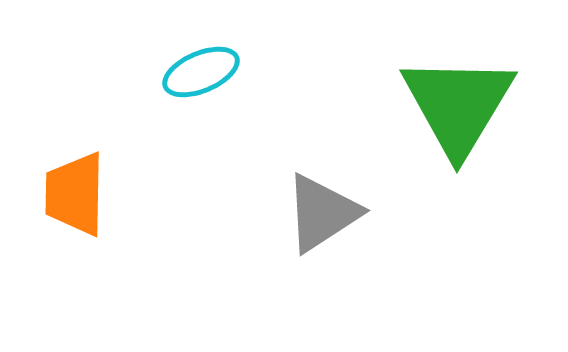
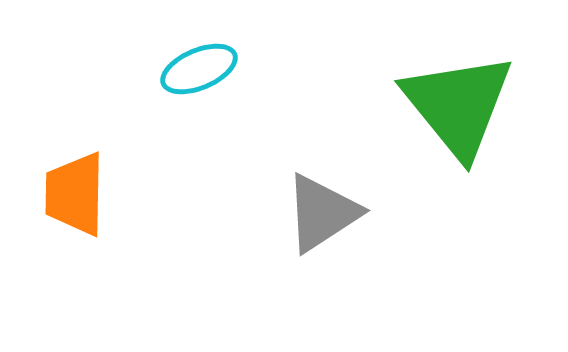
cyan ellipse: moved 2 px left, 3 px up
green triangle: rotated 10 degrees counterclockwise
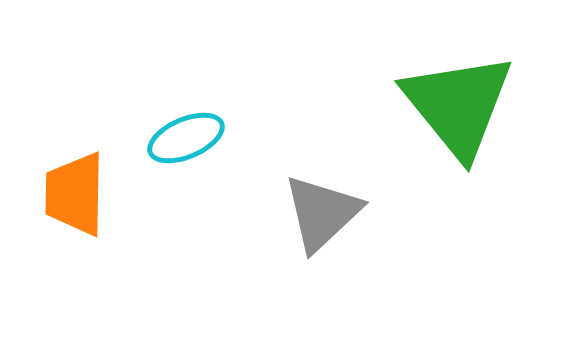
cyan ellipse: moved 13 px left, 69 px down
gray triangle: rotated 10 degrees counterclockwise
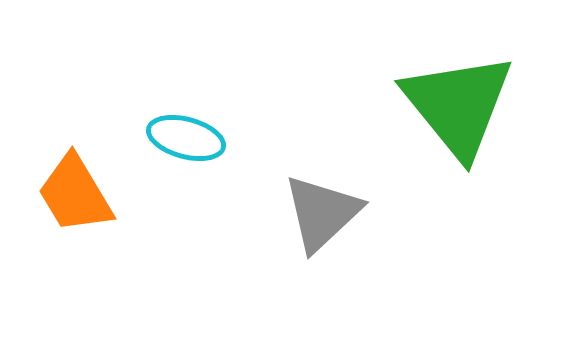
cyan ellipse: rotated 38 degrees clockwise
orange trapezoid: rotated 32 degrees counterclockwise
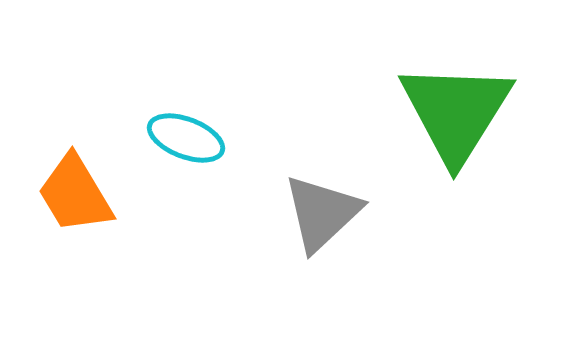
green triangle: moved 2 px left, 7 px down; rotated 11 degrees clockwise
cyan ellipse: rotated 6 degrees clockwise
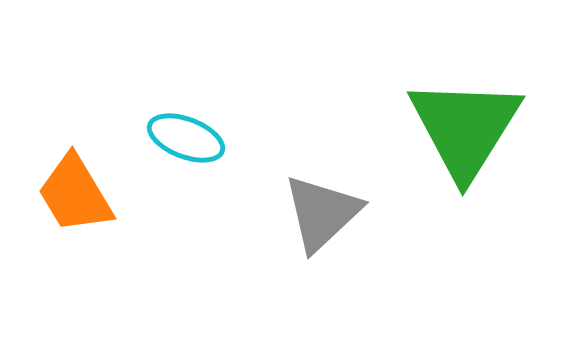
green triangle: moved 9 px right, 16 px down
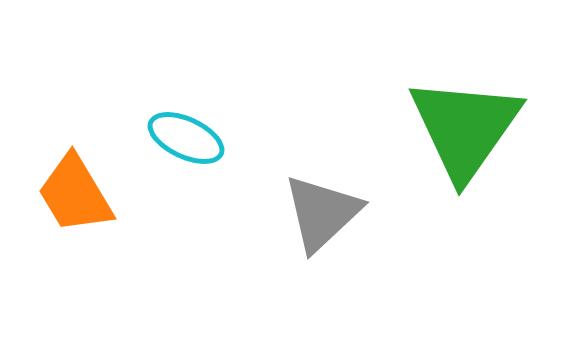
green triangle: rotated 3 degrees clockwise
cyan ellipse: rotated 4 degrees clockwise
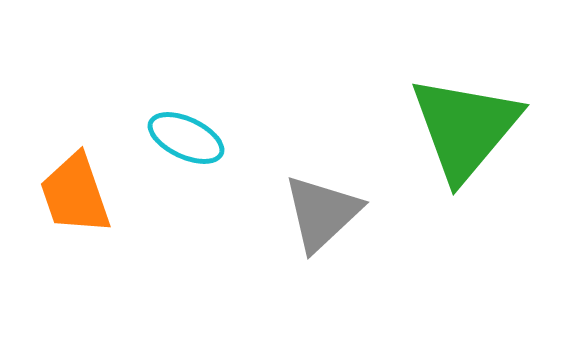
green triangle: rotated 5 degrees clockwise
orange trapezoid: rotated 12 degrees clockwise
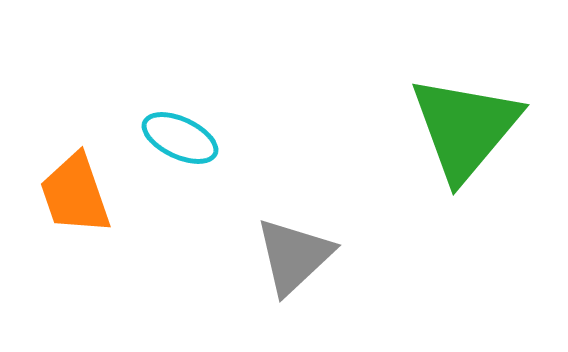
cyan ellipse: moved 6 px left
gray triangle: moved 28 px left, 43 px down
